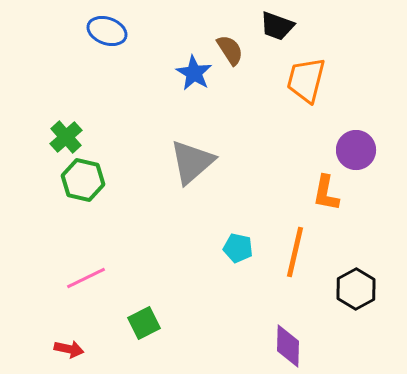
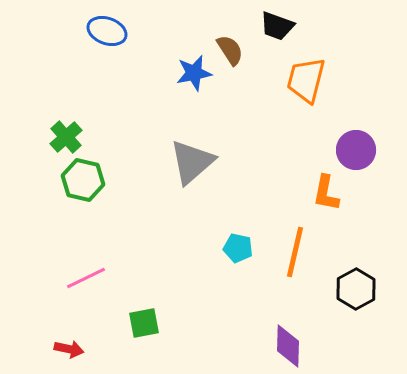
blue star: rotated 30 degrees clockwise
green square: rotated 16 degrees clockwise
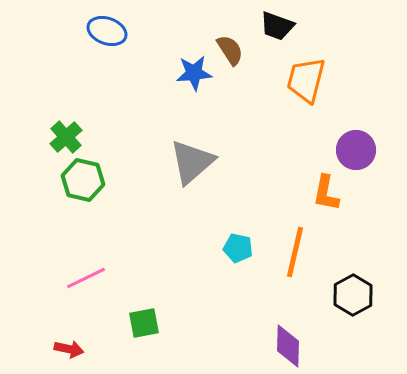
blue star: rotated 6 degrees clockwise
black hexagon: moved 3 px left, 6 px down
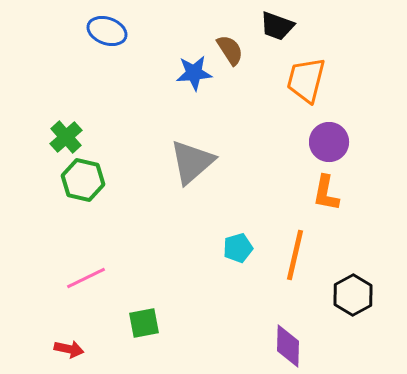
purple circle: moved 27 px left, 8 px up
cyan pentagon: rotated 28 degrees counterclockwise
orange line: moved 3 px down
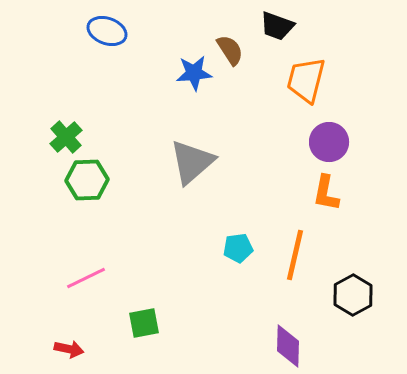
green hexagon: moved 4 px right; rotated 15 degrees counterclockwise
cyan pentagon: rotated 8 degrees clockwise
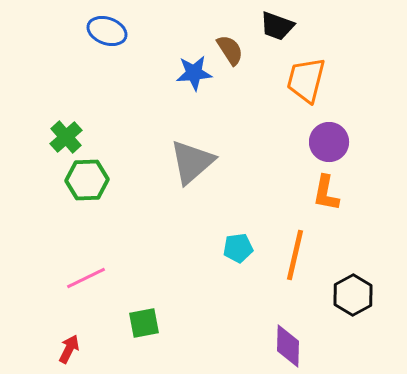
red arrow: rotated 76 degrees counterclockwise
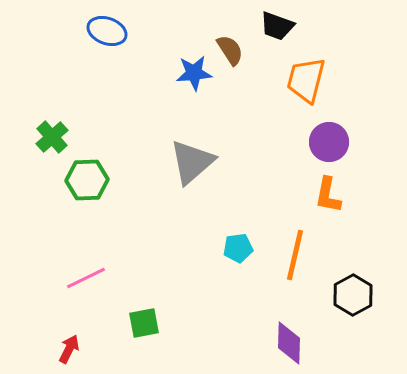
green cross: moved 14 px left
orange L-shape: moved 2 px right, 2 px down
purple diamond: moved 1 px right, 3 px up
